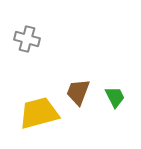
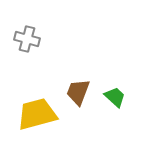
green trapezoid: rotated 20 degrees counterclockwise
yellow trapezoid: moved 2 px left, 1 px down
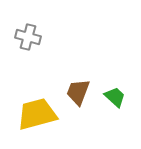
gray cross: moved 1 px right, 2 px up
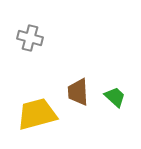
gray cross: moved 2 px right, 1 px down
brown trapezoid: rotated 24 degrees counterclockwise
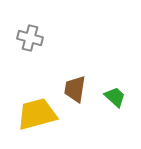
brown trapezoid: moved 3 px left, 3 px up; rotated 12 degrees clockwise
